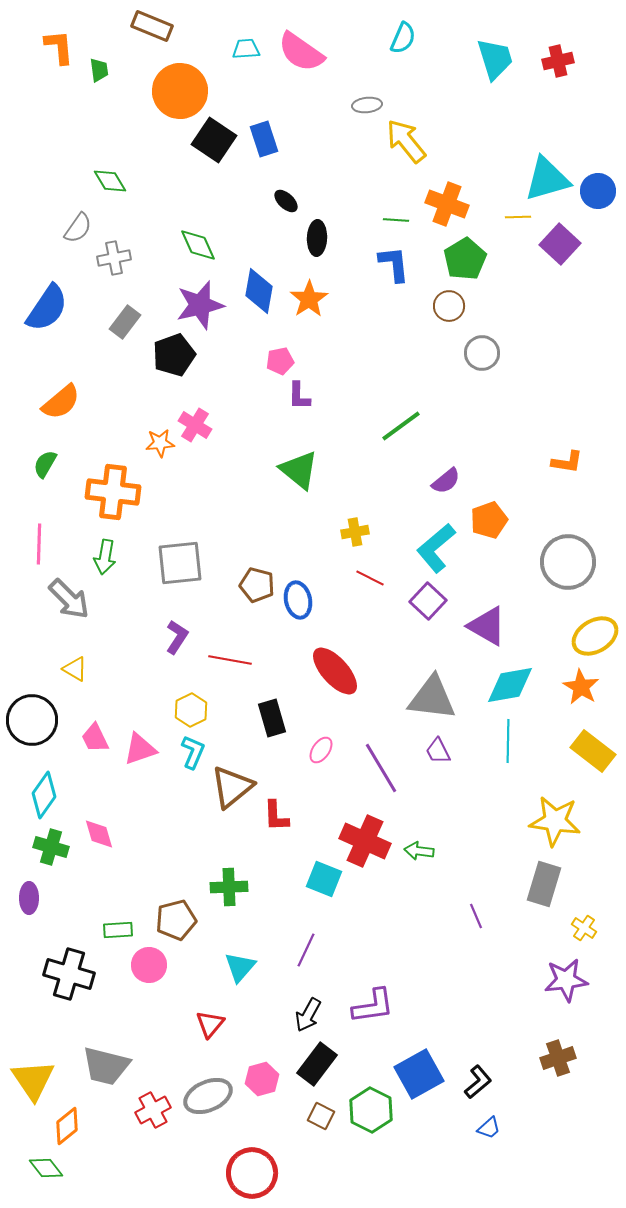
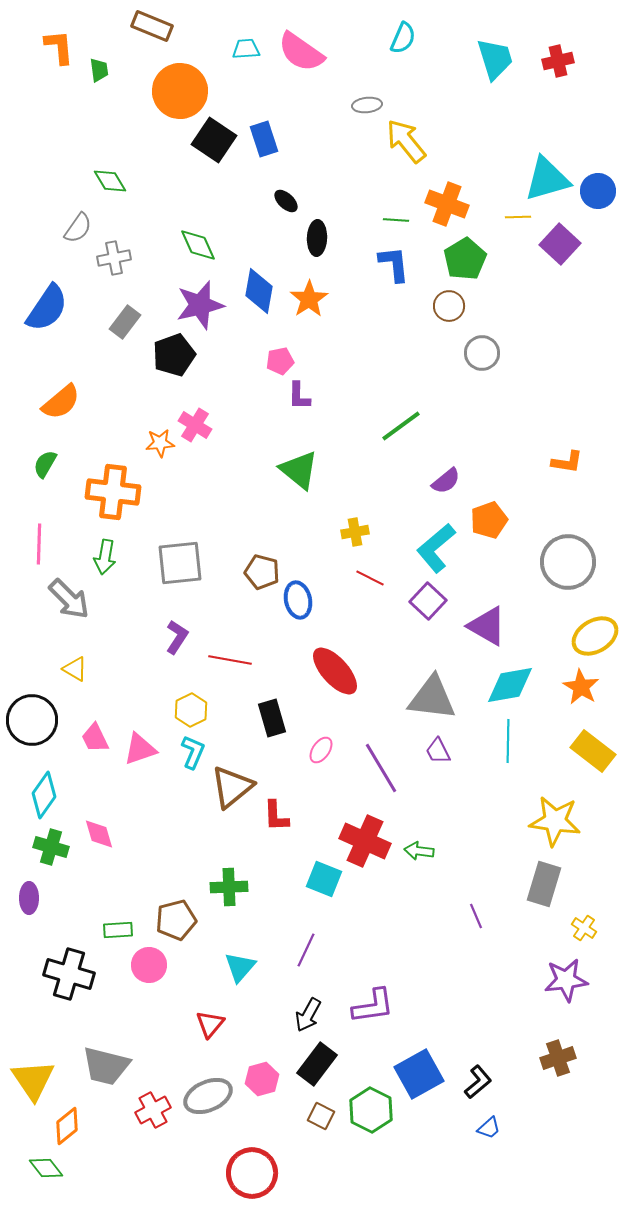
brown pentagon at (257, 585): moved 5 px right, 13 px up
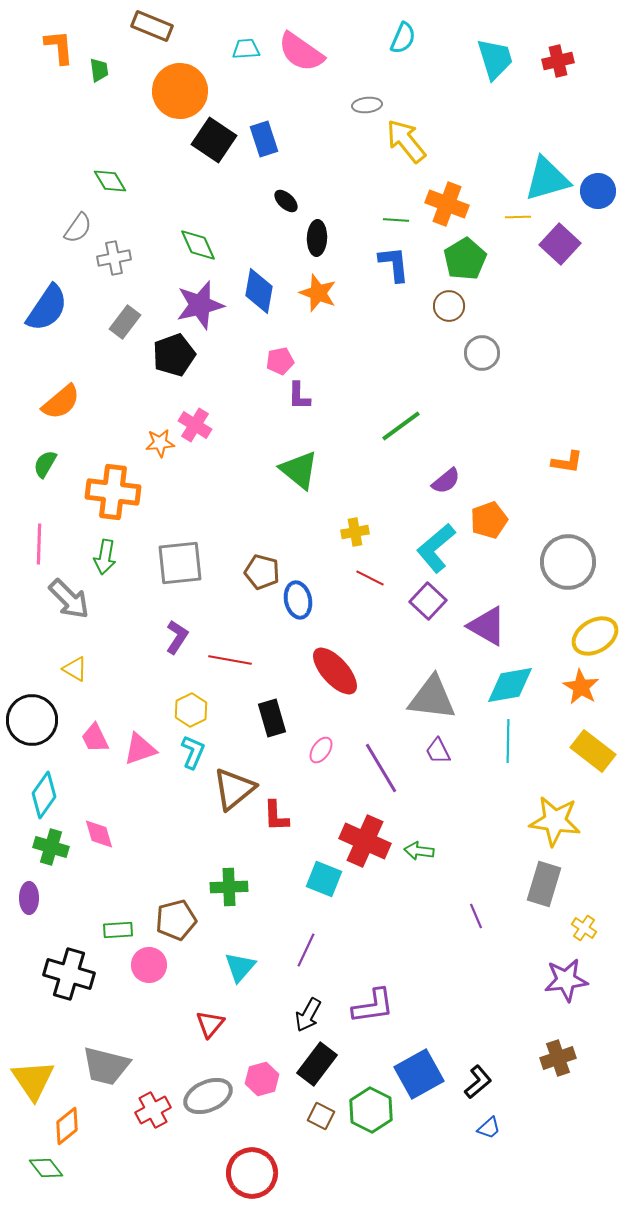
orange star at (309, 299): moved 9 px right, 6 px up; rotated 18 degrees counterclockwise
brown triangle at (232, 787): moved 2 px right, 2 px down
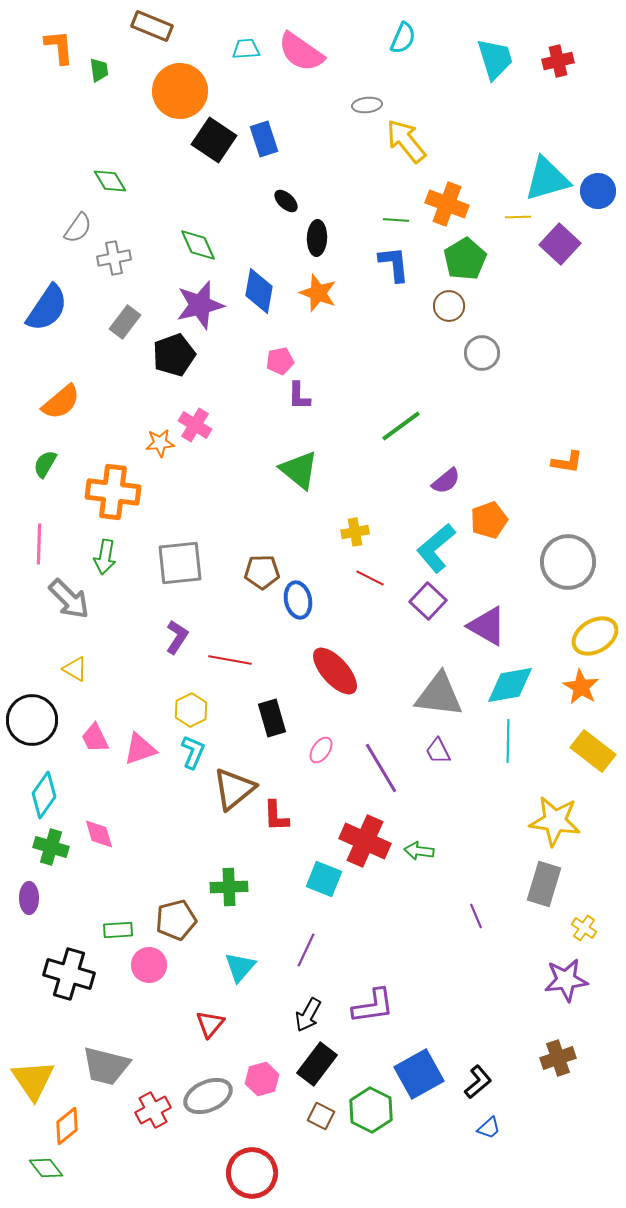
brown pentagon at (262, 572): rotated 16 degrees counterclockwise
gray triangle at (432, 698): moved 7 px right, 3 px up
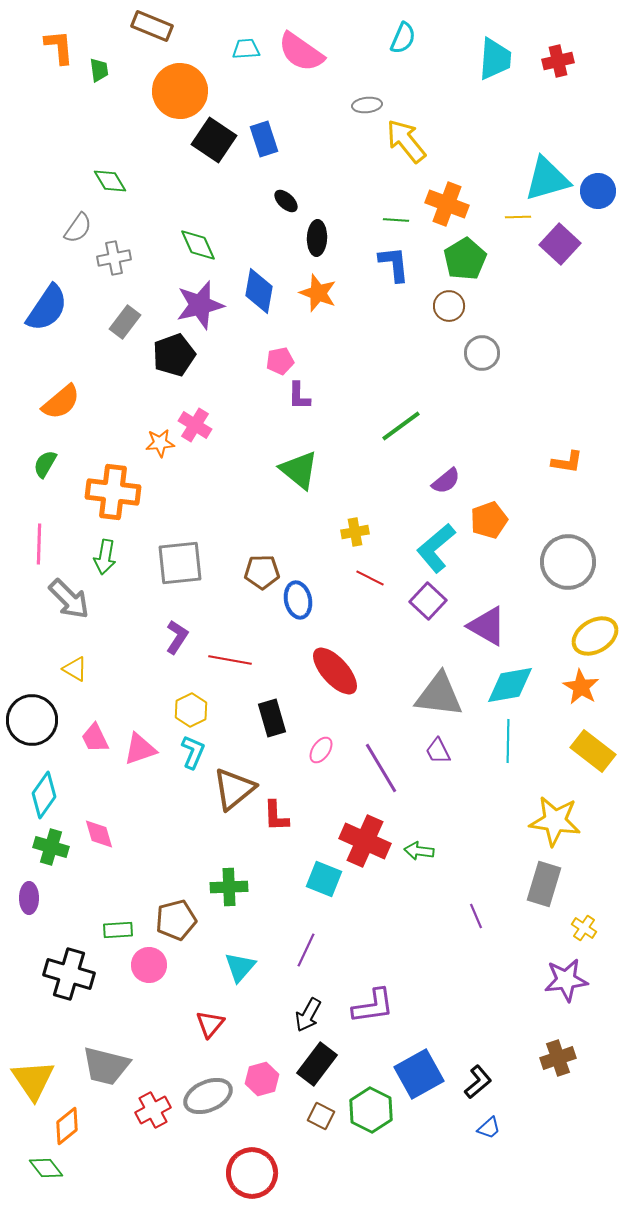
cyan trapezoid at (495, 59): rotated 21 degrees clockwise
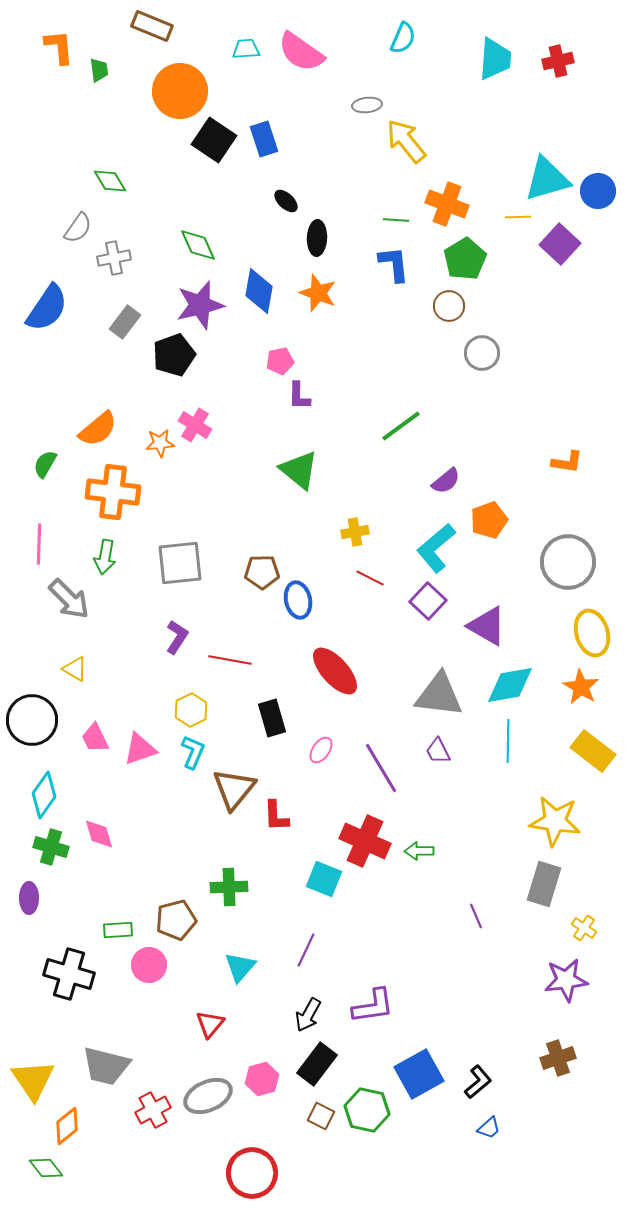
orange semicircle at (61, 402): moved 37 px right, 27 px down
yellow ellipse at (595, 636): moved 3 px left, 3 px up; rotated 75 degrees counterclockwise
brown triangle at (234, 789): rotated 12 degrees counterclockwise
green arrow at (419, 851): rotated 8 degrees counterclockwise
green hexagon at (371, 1110): moved 4 px left; rotated 15 degrees counterclockwise
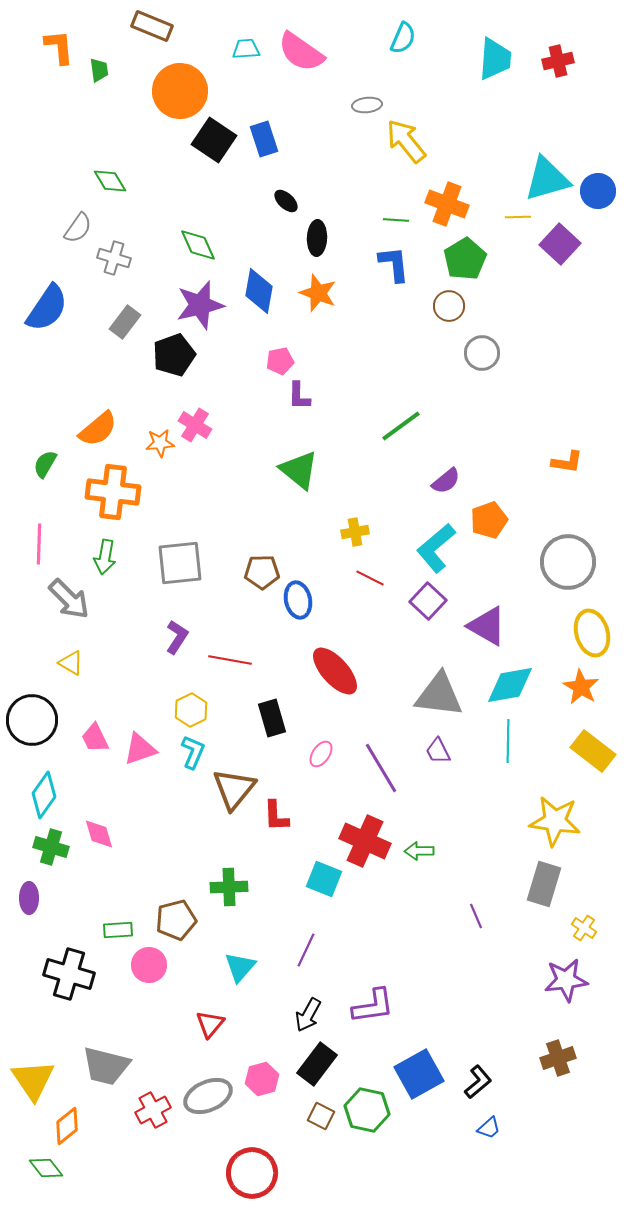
gray cross at (114, 258): rotated 28 degrees clockwise
yellow triangle at (75, 669): moved 4 px left, 6 px up
pink ellipse at (321, 750): moved 4 px down
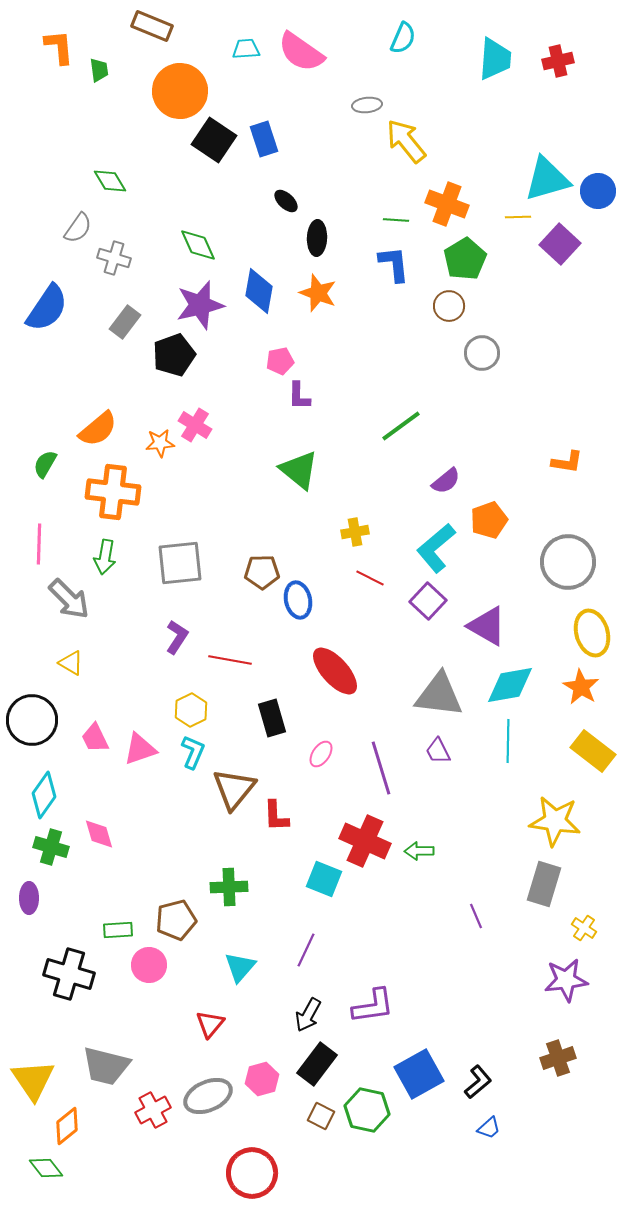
purple line at (381, 768): rotated 14 degrees clockwise
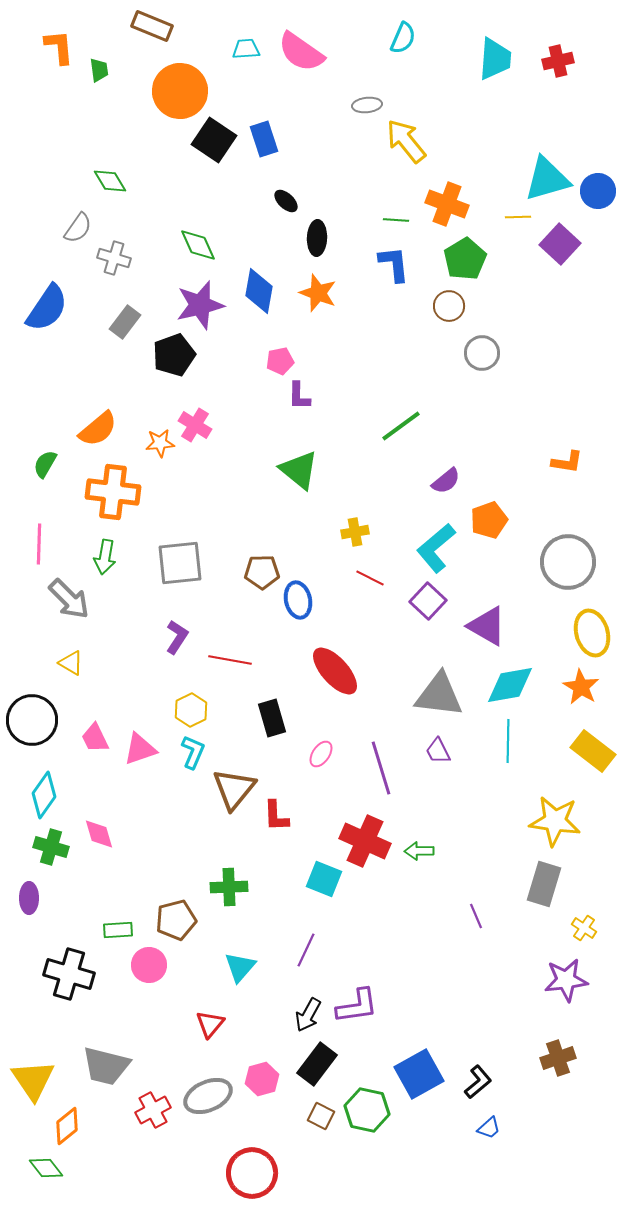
purple L-shape at (373, 1006): moved 16 px left
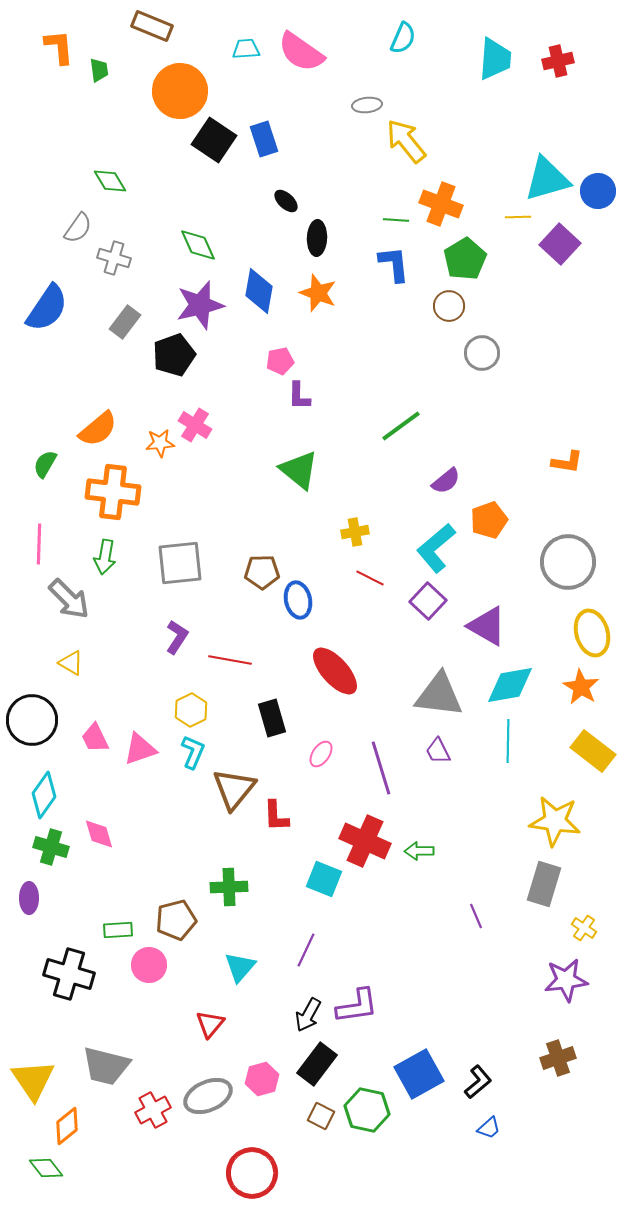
orange cross at (447, 204): moved 6 px left
